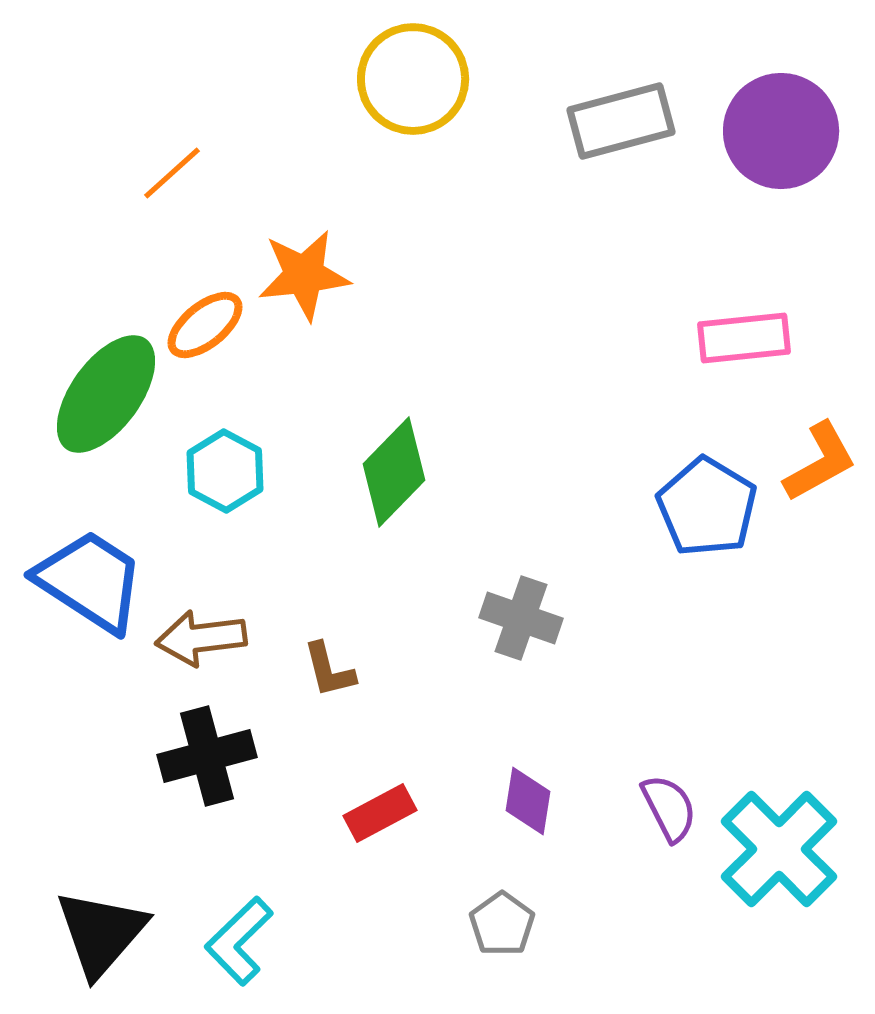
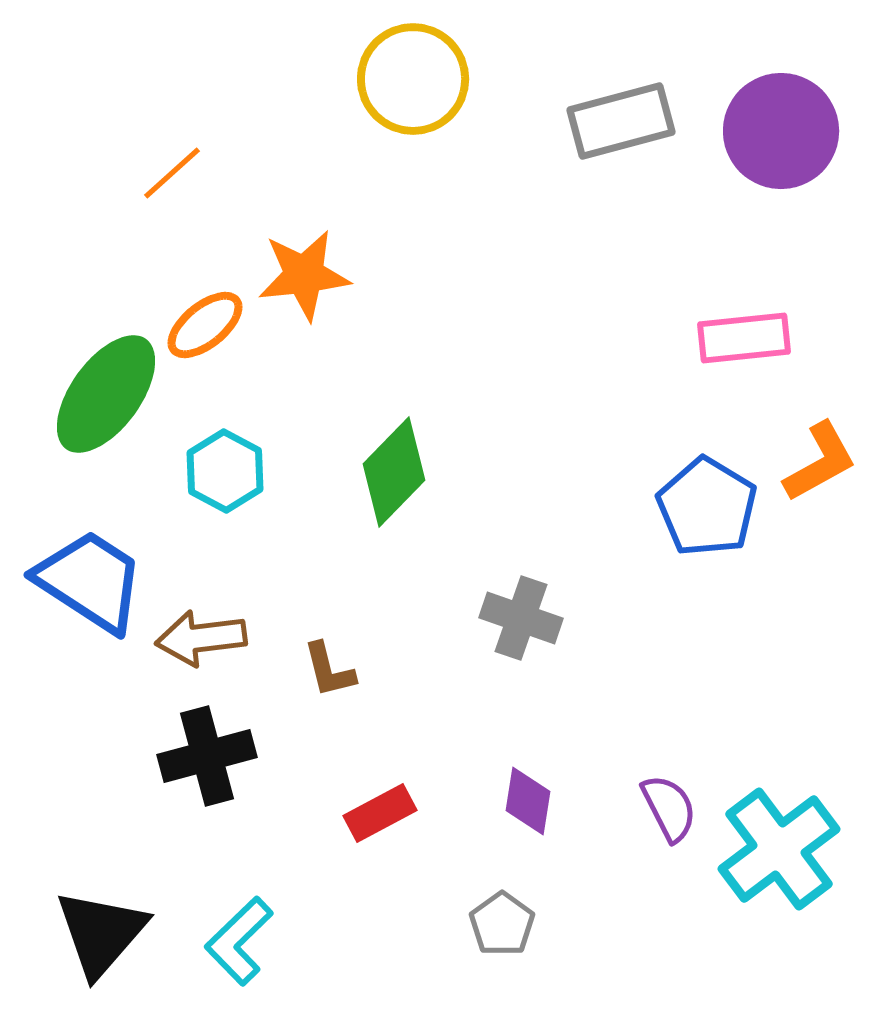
cyan cross: rotated 8 degrees clockwise
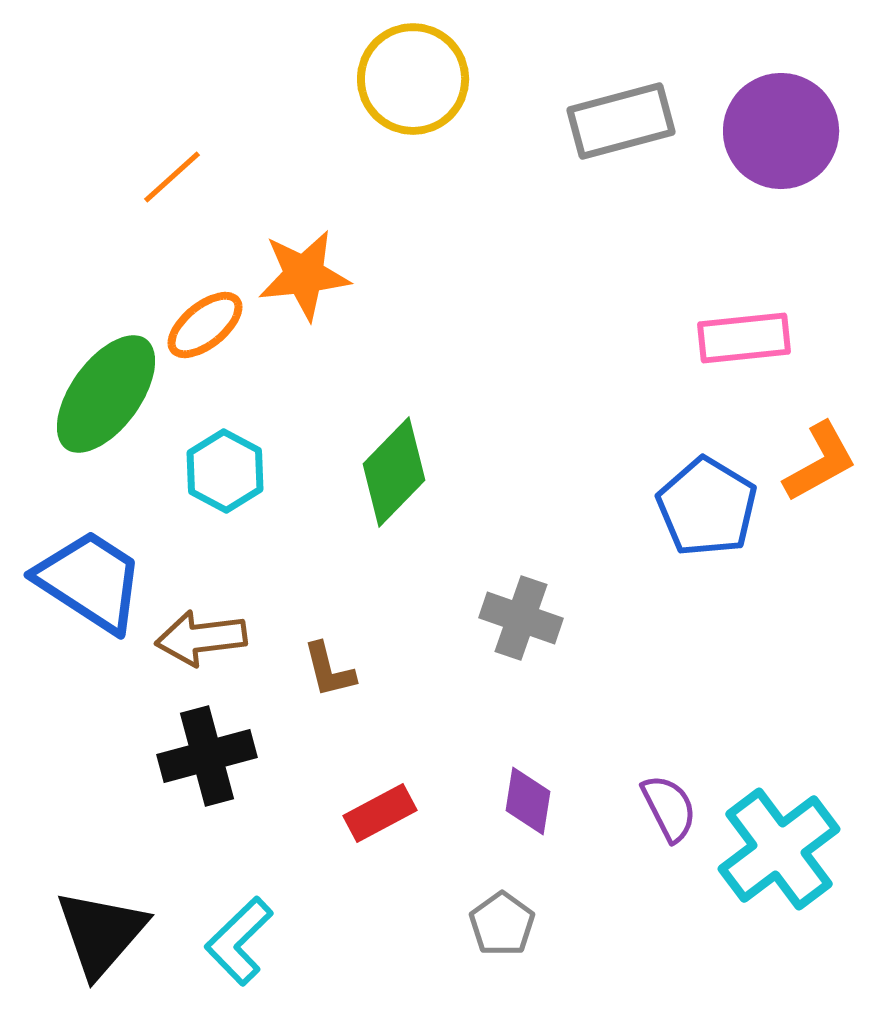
orange line: moved 4 px down
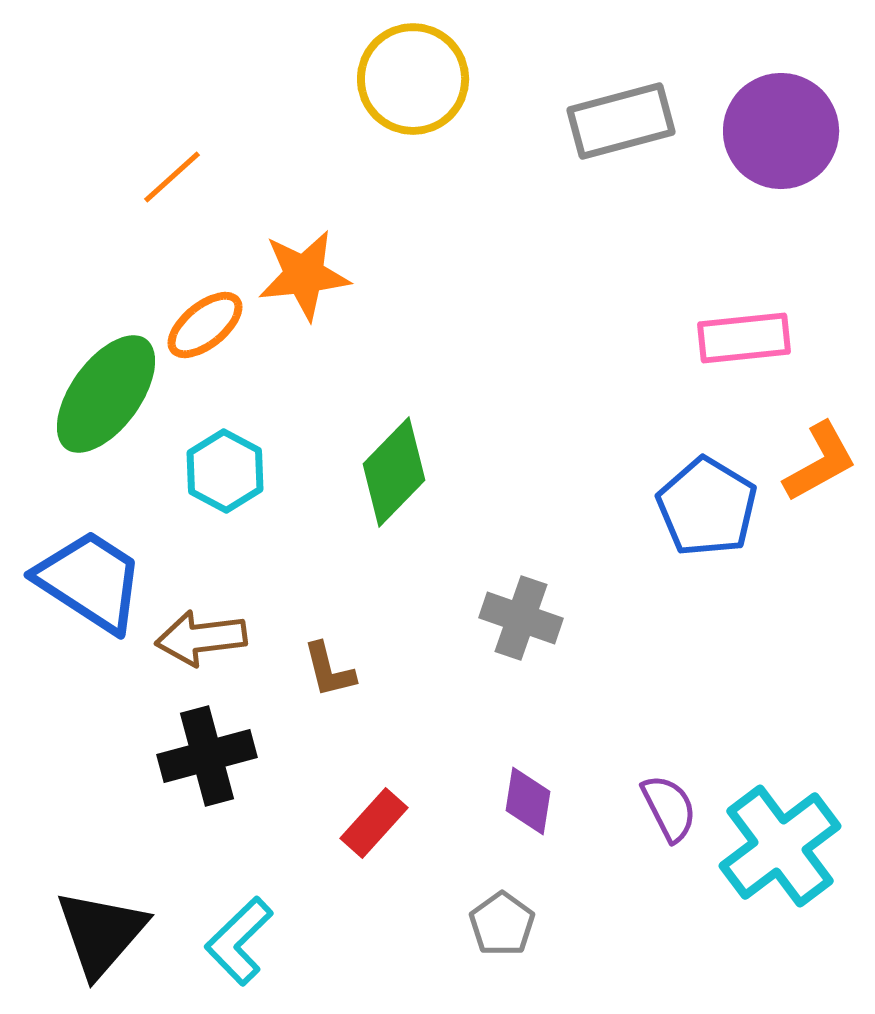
red rectangle: moved 6 px left, 10 px down; rotated 20 degrees counterclockwise
cyan cross: moved 1 px right, 3 px up
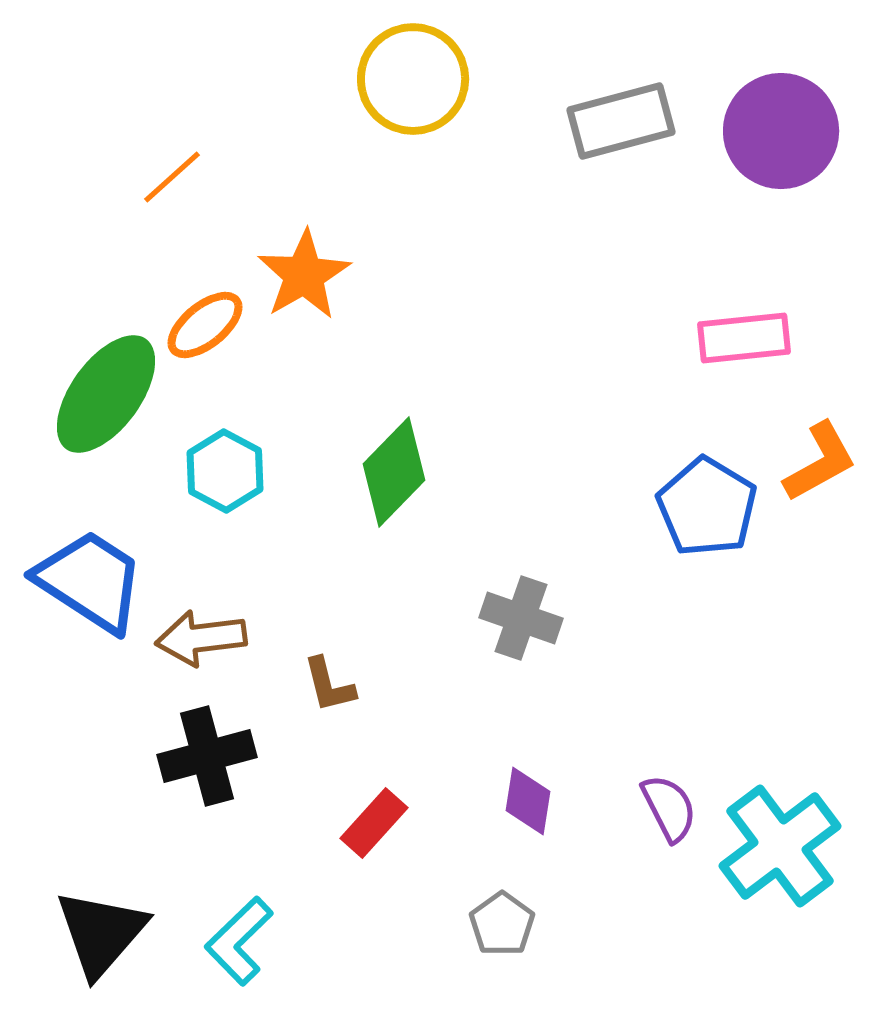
orange star: rotated 24 degrees counterclockwise
brown L-shape: moved 15 px down
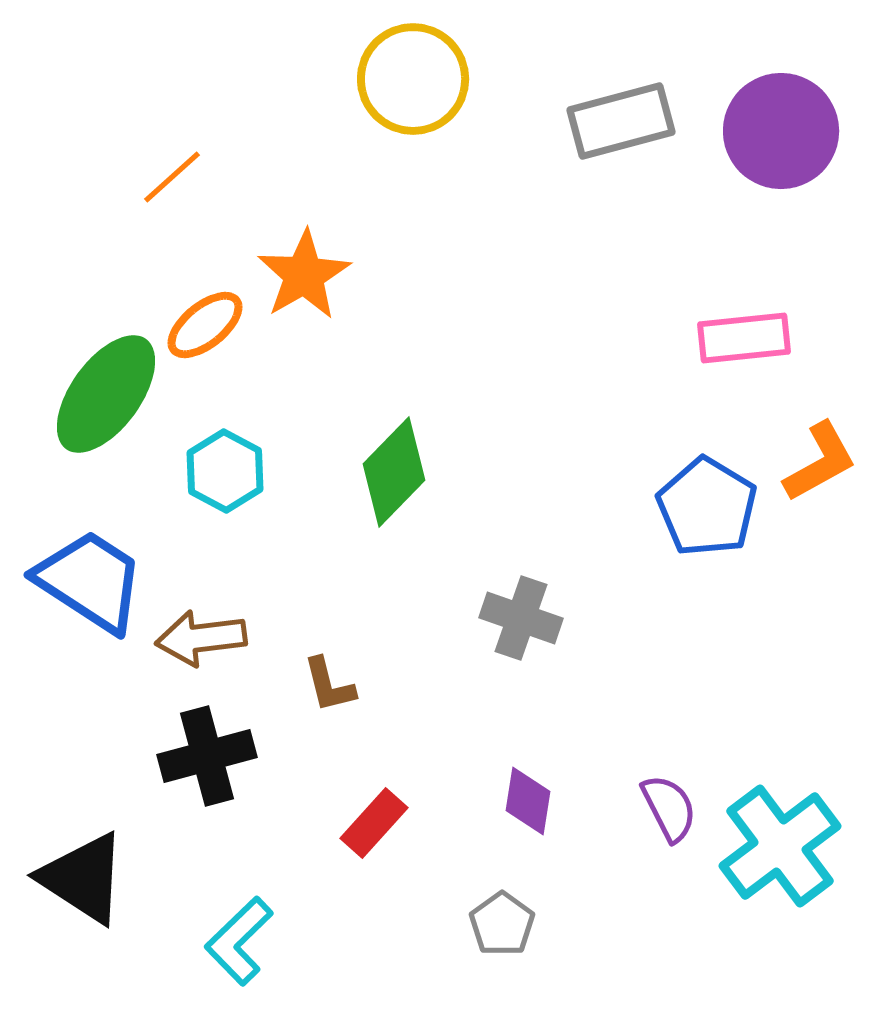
black triangle: moved 18 px left, 55 px up; rotated 38 degrees counterclockwise
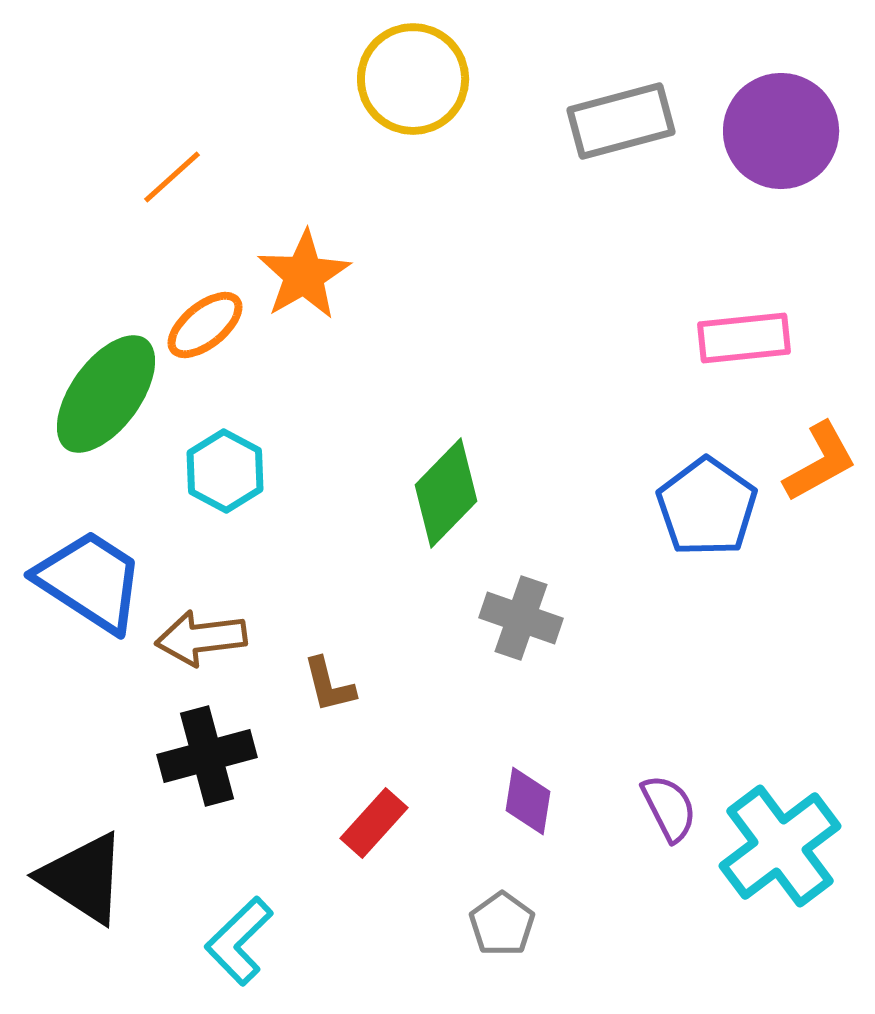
green diamond: moved 52 px right, 21 px down
blue pentagon: rotated 4 degrees clockwise
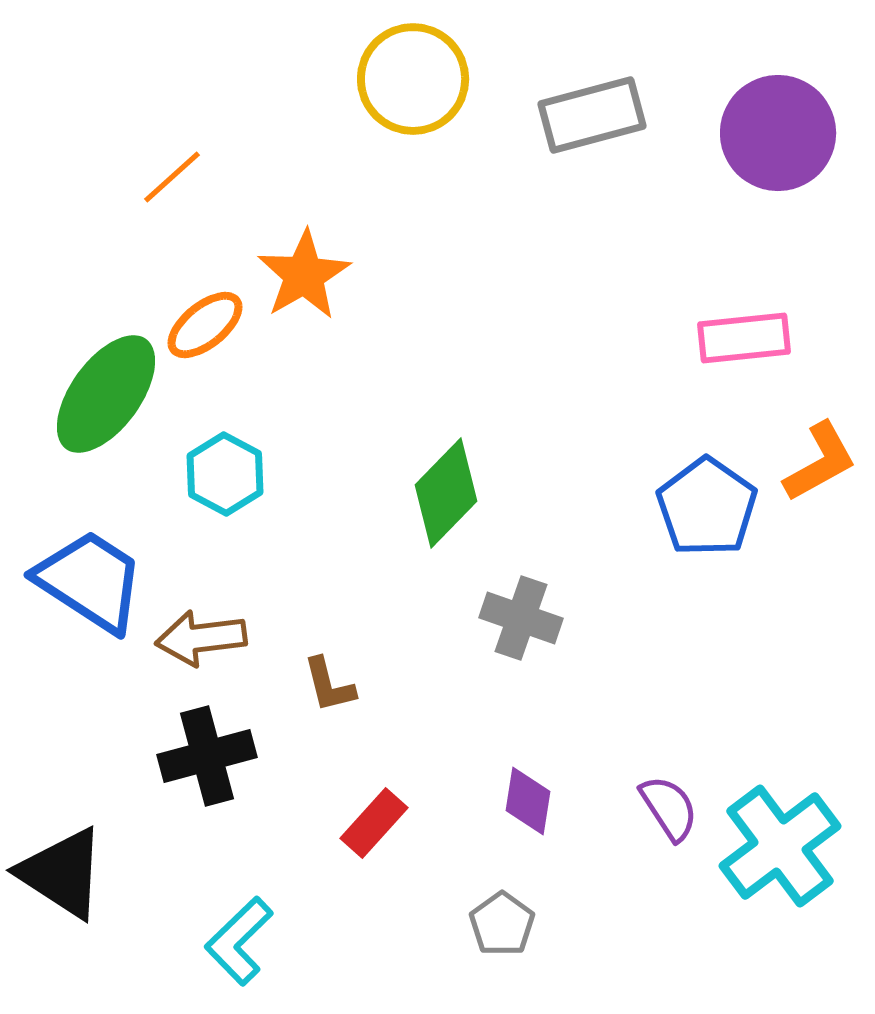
gray rectangle: moved 29 px left, 6 px up
purple circle: moved 3 px left, 2 px down
cyan hexagon: moved 3 px down
purple semicircle: rotated 6 degrees counterclockwise
black triangle: moved 21 px left, 5 px up
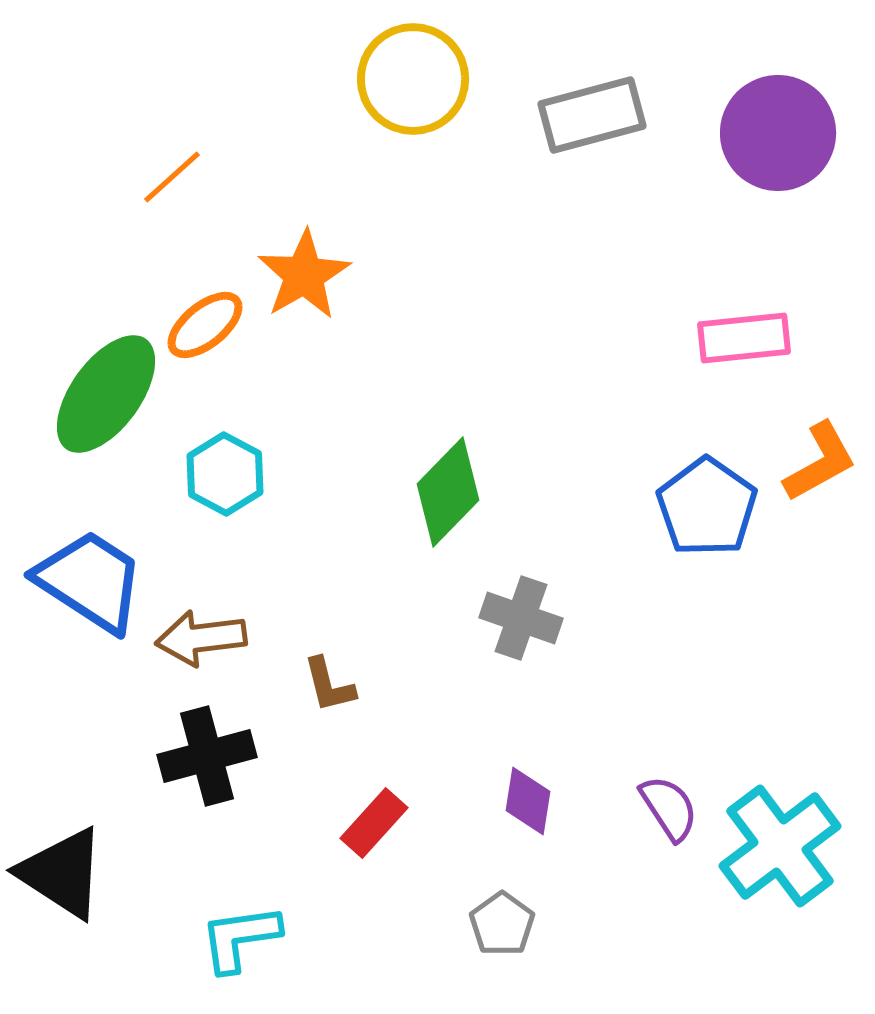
green diamond: moved 2 px right, 1 px up
cyan L-shape: moved 1 px right, 3 px up; rotated 36 degrees clockwise
